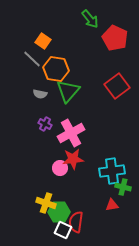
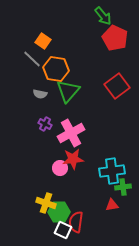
green arrow: moved 13 px right, 3 px up
green cross: rotated 21 degrees counterclockwise
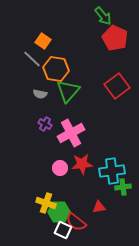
red star: moved 9 px right, 5 px down
red triangle: moved 13 px left, 2 px down
red semicircle: rotated 60 degrees counterclockwise
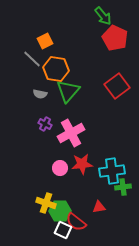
orange square: moved 2 px right; rotated 28 degrees clockwise
green hexagon: moved 1 px right, 1 px up
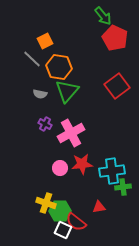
orange hexagon: moved 3 px right, 2 px up
green triangle: moved 1 px left
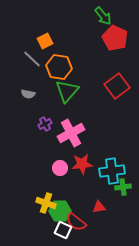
gray semicircle: moved 12 px left
purple cross: rotated 32 degrees clockwise
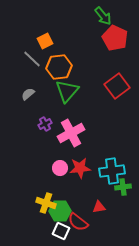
orange hexagon: rotated 15 degrees counterclockwise
gray semicircle: rotated 128 degrees clockwise
red star: moved 2 px left, 4 px down
red semicircle: moved 2 px right
white square: moved 2 px left, 1 px down
